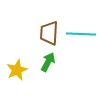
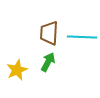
cyan line: moved 1 px right, 3 px down
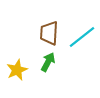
cyan line: rotated 40 degrees counterclockwise
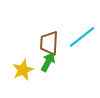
brown trapezoid: moved 10 px down
yellow star: moved 6 px right
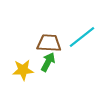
brown trapezoid: rotated 90 degrees clockwise
yellow star: rotated 20 degrees clockwise
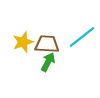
brown trapezoid: moved 2 px left, 1 px down
yellow star: moved 28 px up; rotated 15 degrees counterclockwise
